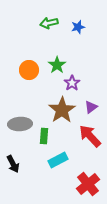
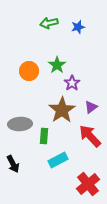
orange circle: moved 1 px down
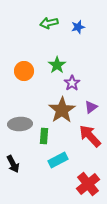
orange circle: moved 5 px left
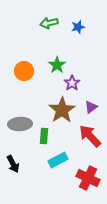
red cross: moved 6 px up; rotated 25 degrees counterclockwise
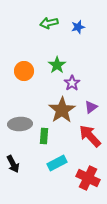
cyan rectangle: moved 1 px left, 3 px down
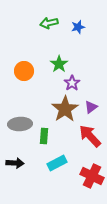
green star: moved 2 px right, 1 px up
brown star: moved 3 px right, 1 px up
black arrow: moved 2 px right, 1 px up; rotated 60 degrees counterclockwise
red cross: moved 4 px right, 2 px up
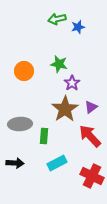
green arrow: moved 8 px right, 4 px up
green star: rotated 24 degrees counterclockwise
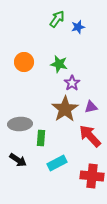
green arrow: rotated 138 degrees clockwise
orange circle: moved 9 px up
purple triangle: rotated 24 degrees clockwise
green rectangle: moved 3 px left, 2 px down
black arrow: moved 3 px right, 3 px up; rotated 30 degrees clockwise
red cross: rotated 20 degrees counterclockwise
